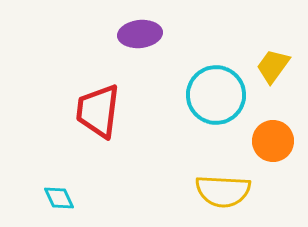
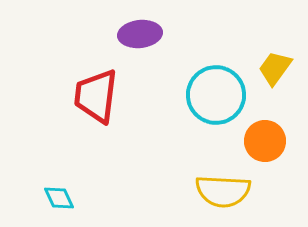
yellow trapezoid: moved 2 px right, 2 px down
red trapezoid: moved 2 px left, 15 px up
orange circle: moved 8 px left
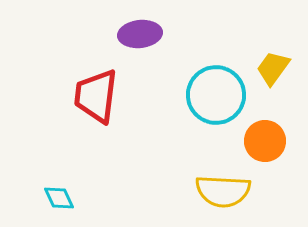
yellow trapezoid: moved 2 px left
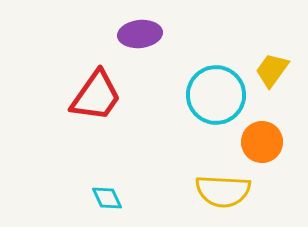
yellow trapezoid: moved 1 px left, 2 px down
red trapezoid: rotated 152 degrees counterclockwise
orange circle: moved 3 px left, 1 px down
cyan diamond: moved 48 px right
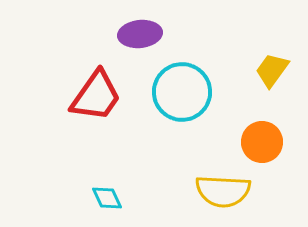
cyan circle: moved 34 px left, 3 px up
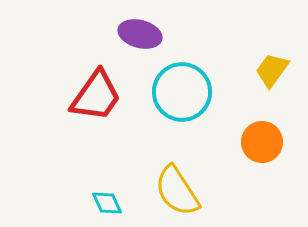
purple ellipse: rotated 21 degrees clockwise
yellow semicircle: moved 46 px left; rotated 54 degrees clockwise
cyan diamond: moved 5 px down
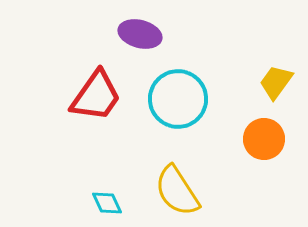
yellow trapezoid: moved 4 px right, 12 px down
cyan circle: moved 4 px left, 7 px down
orange circle: moved 2 px right, 3 px up
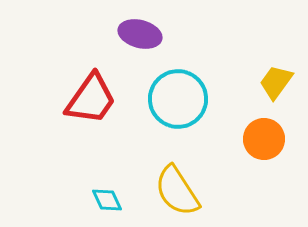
red trapezoid: moved 5 px left, 3 px down
cyan diamond: moved 3 px up
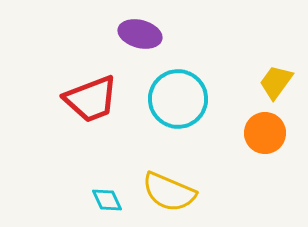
red trapezoid: rotated 34 degrees clockwise
orange circle: moved 1 px right, 6 px up
yellow semicircle: moved 8 px left, 1 px down; rotated 34 degrees counterclockwise
